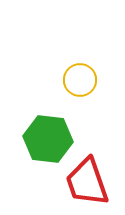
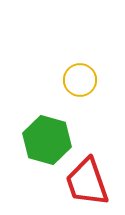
green hexagon: moved 1 px left, 1 px down; rotated 9 degrees clockwise
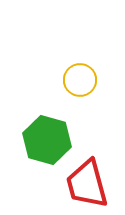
red trapezoid: moved 2 px down; rotated 4 degrees clockwise
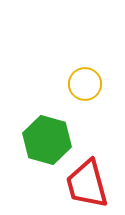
yellow circle: moved 5 px right, 4 px down
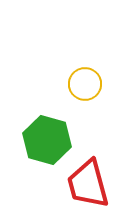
red trapezoid: moved 1 px right
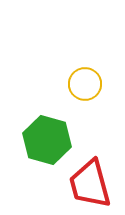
red trapezoid: moved 2 px right
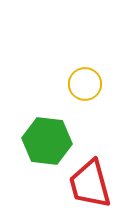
green hexagon: moved 1 px down; rotated 9 degrees counterclockwise
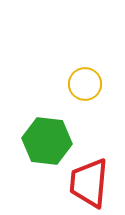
red trapezoid: moved 1 px left, 1 px up; rotated 20 degrees clockwise
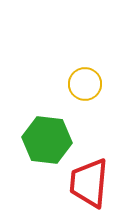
green hexagon: moved 1 px up
